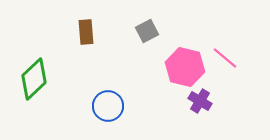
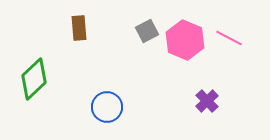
brown rectangle: moved 7 px left, 4 px up
pink line: moved 4 px right, 20 px up; rotated 12 degrees counterclockwise
pink hexagon: moved 27 px up; rotated 9 degrees clockwise
purple cross: moved 7 px right; rotated 15 degrees clockwise
blue circle: moved 1 px left, 1 px down
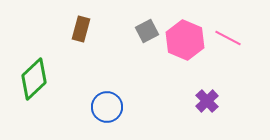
brown rectangle: moved 2 px right, 1 px down; rotated 20 degrees clockwise
pink line: moved 1 px left
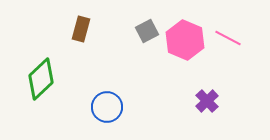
green diamond: moved 7 px right
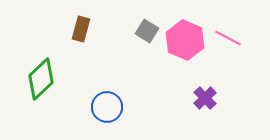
gray square: rotated 30 degrees counterclockwise
purple cross: moved 2 px left, 3 px up
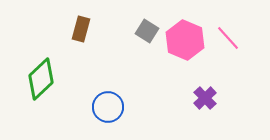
pink line: rotated 20 degrees clockwise
blue circle: moved 1 px right
